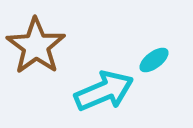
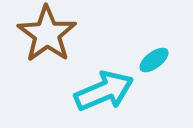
brown star: moved 11 px right, 12 px up
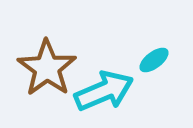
brown star: moved 34 px down
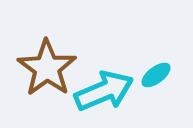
cyan ellipse: moved 2 px right, 15 px down
